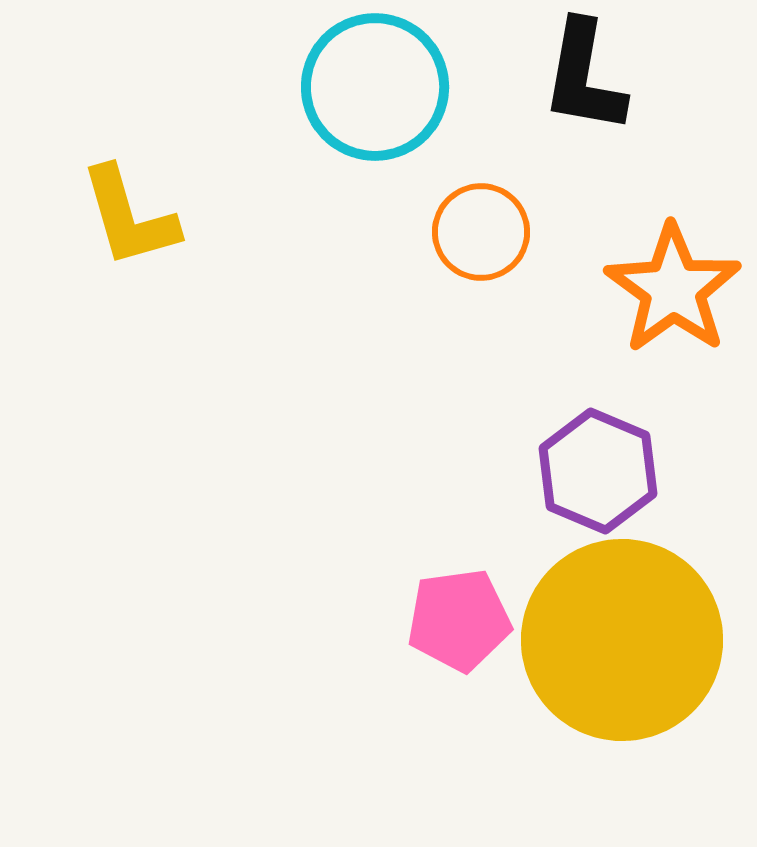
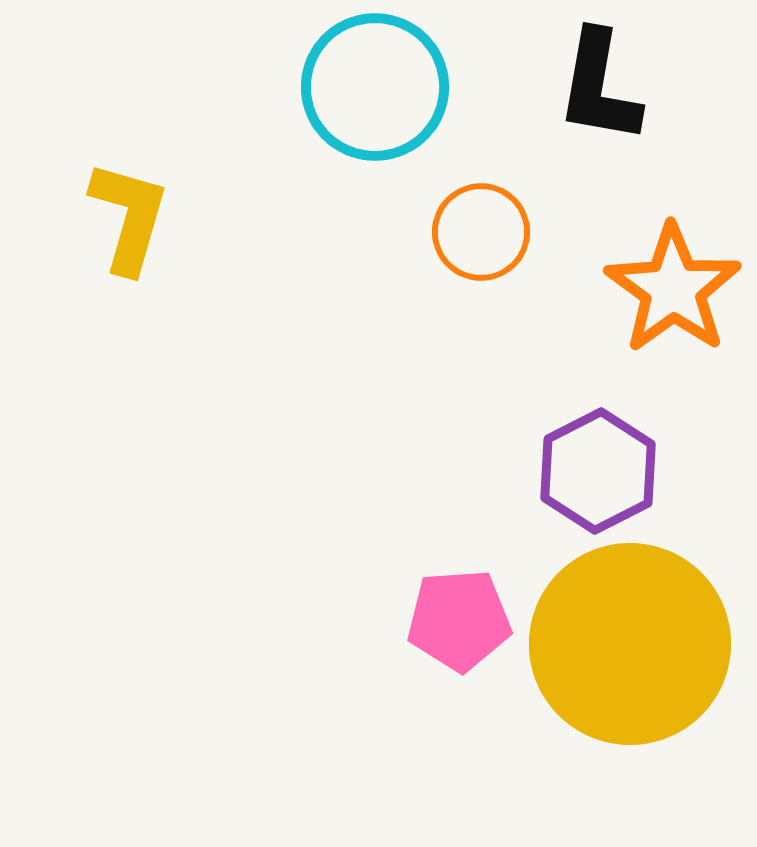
black L-shape: moved 15 px right, 10 px down
yellow L-shape: rotated 148 degrees counterclockwise
purple hexagon: rotated 10 degrees clockwise
pink pentagon: rotated 4 degrees clockwise
yellow circle: moved 8 px right, 4 px down
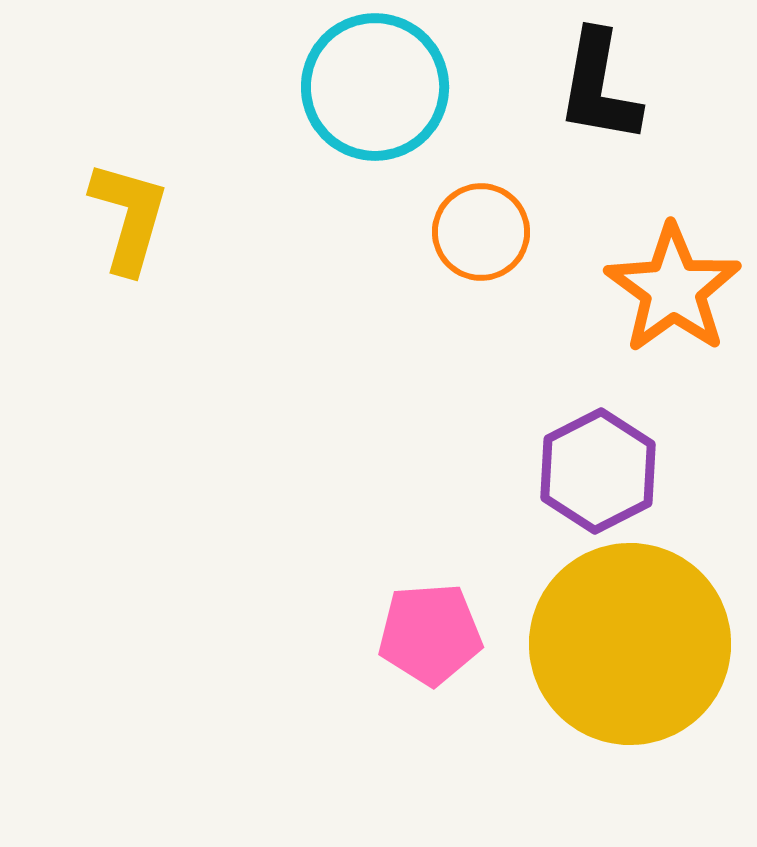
pink pentagon: moved 29 px left, 14 px down
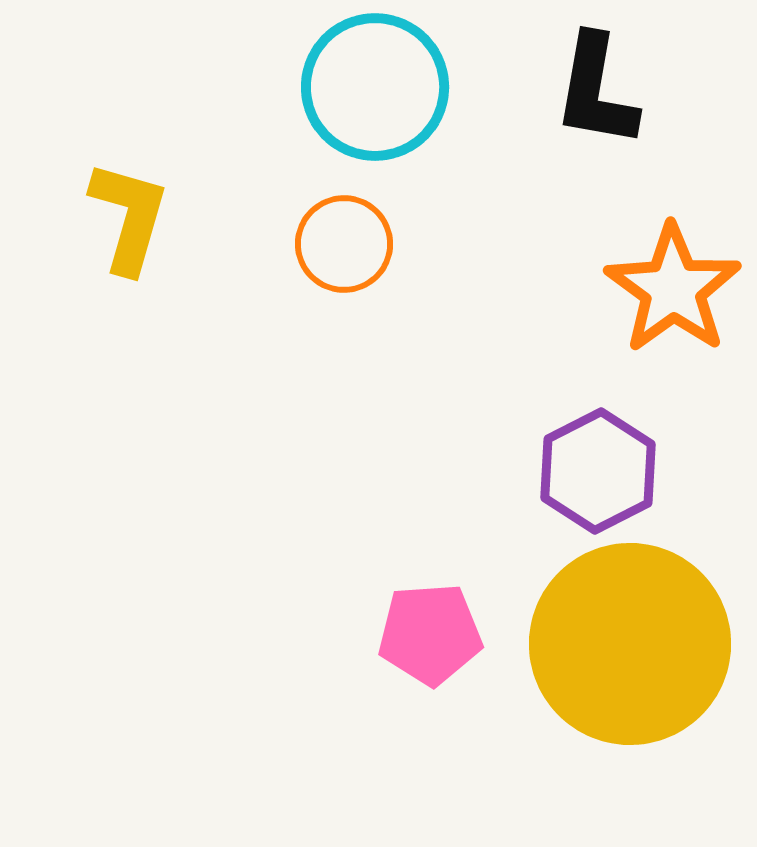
black L-shape: moved 3 px left, 4 px down
orange circle: moved 137 px left, 12 px down
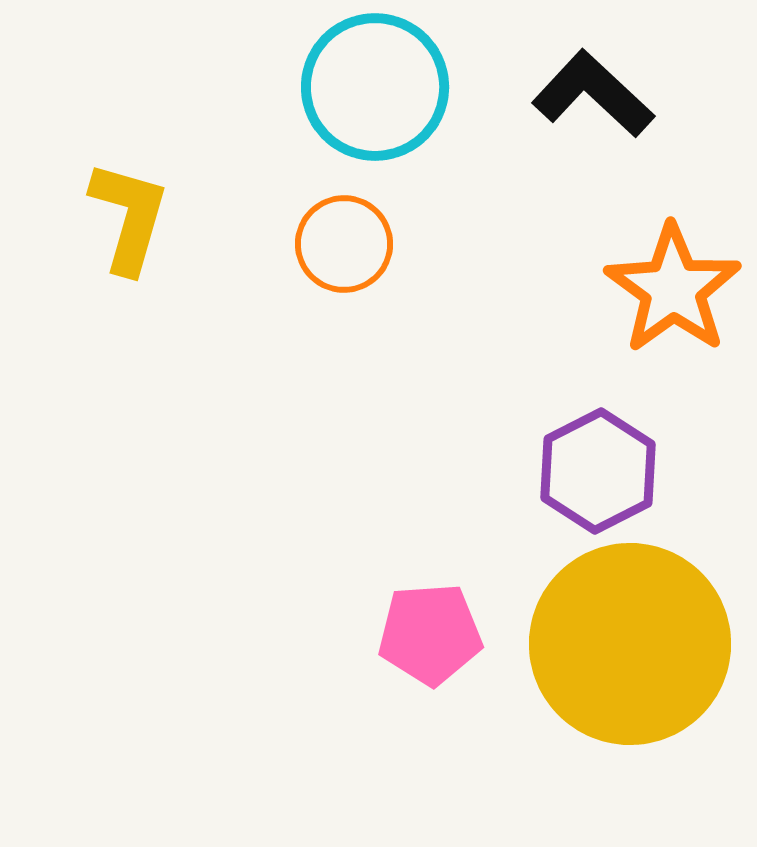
black L-shape: moved 3 px left, 3 px down; rotated 123 degrees clockwise
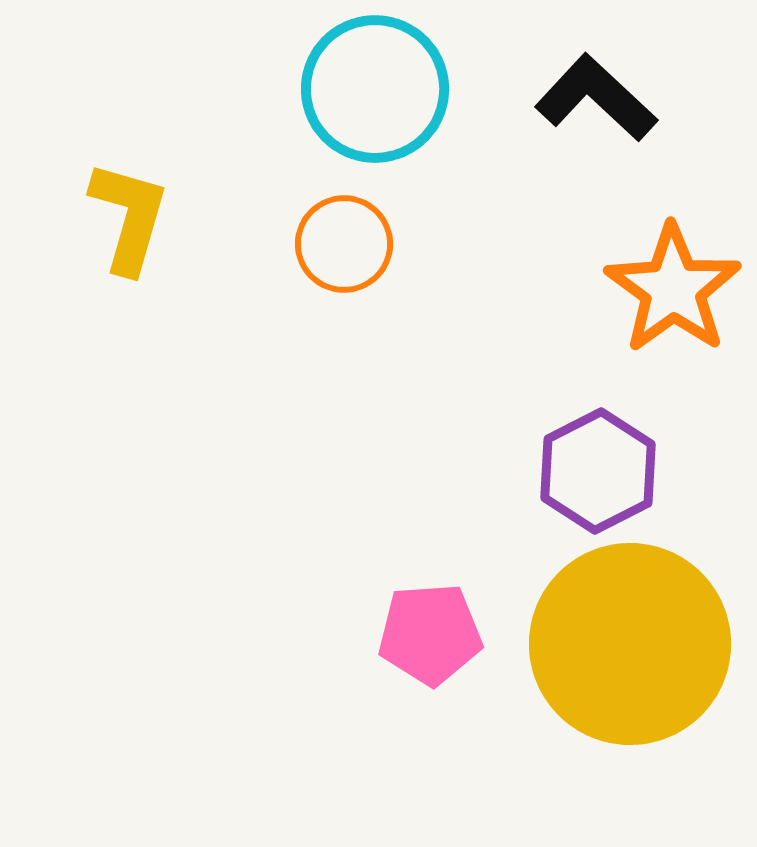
cyan circle: moved 2 px down
black L-shape: moved 3 px right, 4 px down
